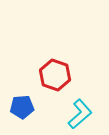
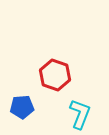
cyan L-shape: rotated 28 degrees counterclockwise
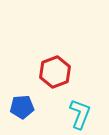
red hexagon: moved 3 px up; rotated 20 degrees clockwise
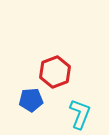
blue pentagon: moved 9 px right, 7 px up
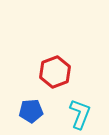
blue pentagon: moved 11 px down
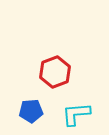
cyan L-shape: moved 4 px left; rotated 116 degrees counterclockwise
